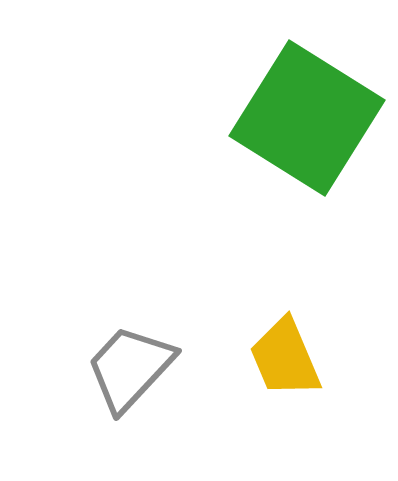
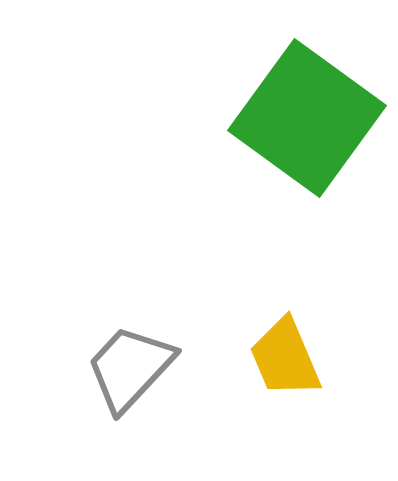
green square: rotated 4 degrees clockwise
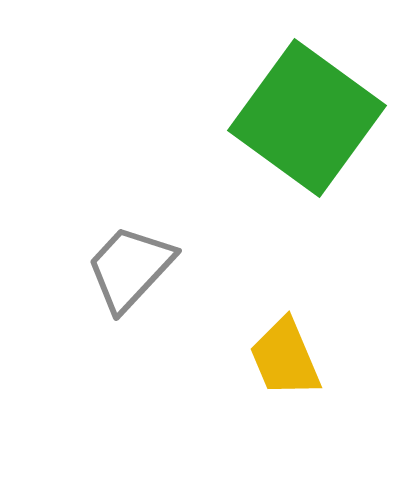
gray trapezoid: moved 100 px up
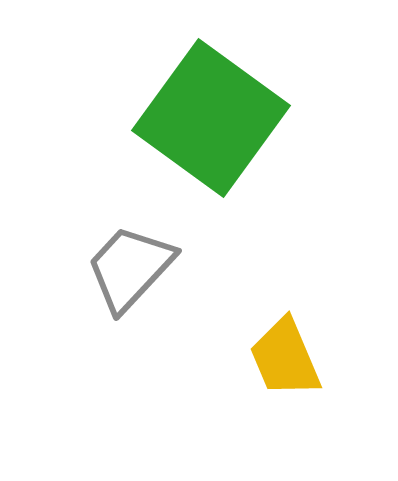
green square: moved 96 px left
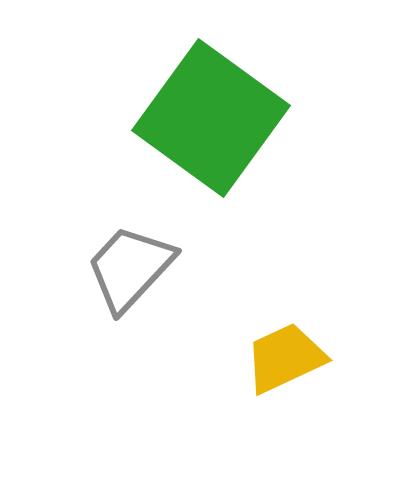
yellow trapezoid: rotated 88 degrees clockwise
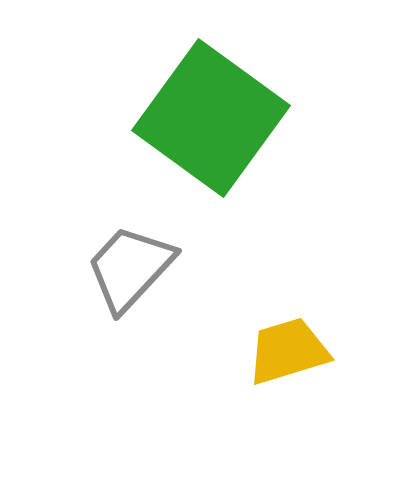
yellow trapezoid: moved 3 px right, 7 px up; rotated 8 degrees clockwise
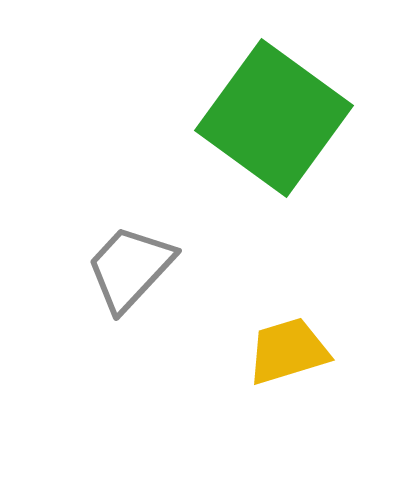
green square: moved 63 px right
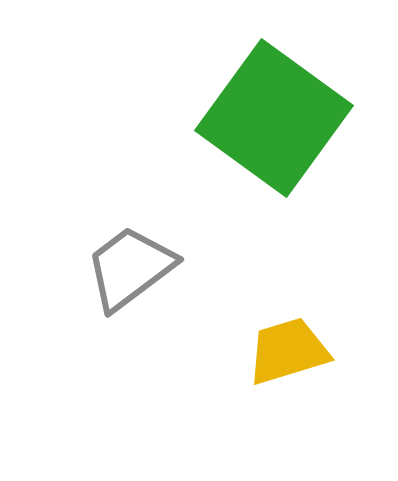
gray trapezoid: rotated 10 degrees clockwise
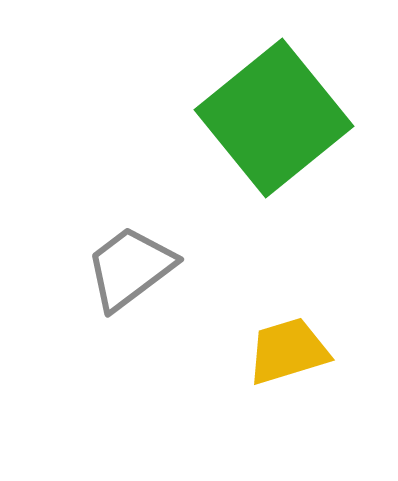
green square: rotated 15 degrees clockwise
